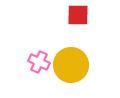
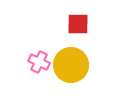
red square: moved 9 px down
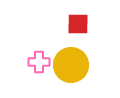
pink cross: rotated 25 degrees counterclockwise
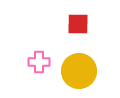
yellow circle: moved 8 px right, 6 px down
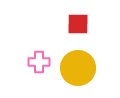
yellow circle: moved 1 px left, 3 px up
